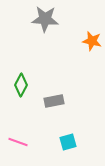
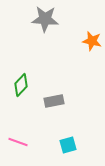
green diamond: rotated 15 degrees clockwise
cyan square: moved 3 px down
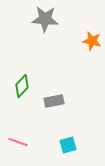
green diamond: moved 1 px right, 1 px down
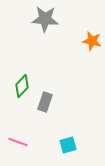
gray rectangle: moved 9 px left, 1 px down; rotated 60 degrees counterclockwise
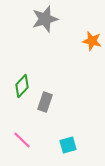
gray star: rotated 20 degrees counterclockwise
pink line: moved 4 px right, 2 px up; rotated 24 degrees clockwise
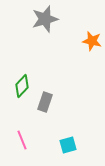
pink line: rotated 24 degrees clockwise
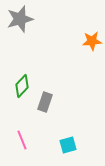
gray star: moved 25 px left
orange star: rotated 18 degrees counterclockwise
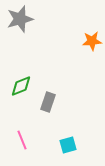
green diamond: moved 1 px left; rotated 25 degrees clockwise
gray rectangle: moved 3 px right
